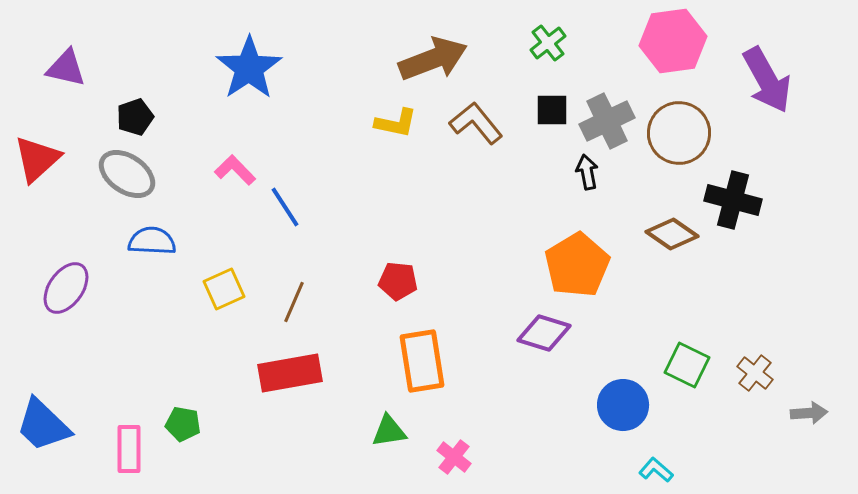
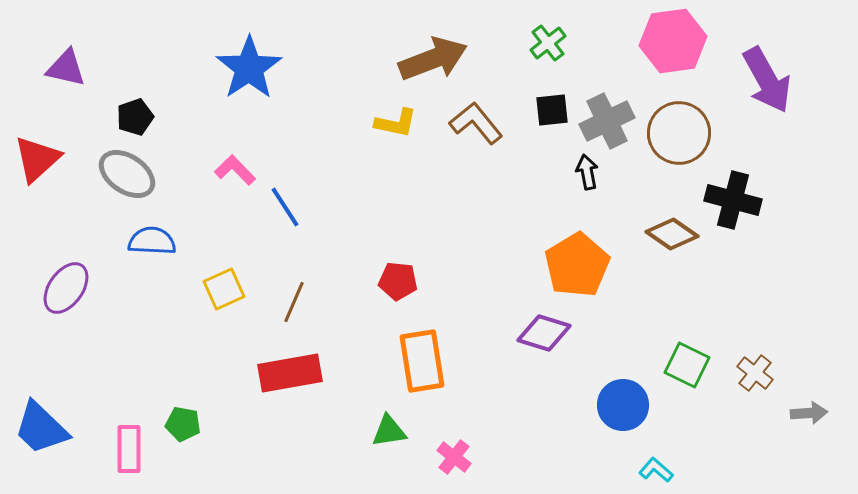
black square: rotated 6 degrees counterclockwise
blue trapezoid: moved 2 px left, 3 px down
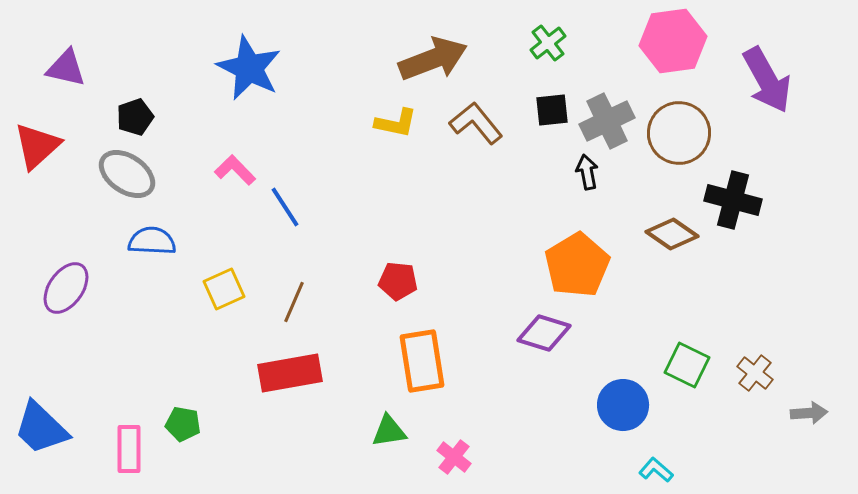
blue star: rotated 12 degrees counterclockwise
red triangle: moved 13 px up
